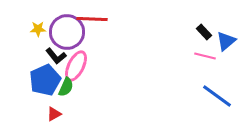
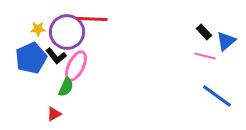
blue pentagon: moved 14 px left, 22 px up
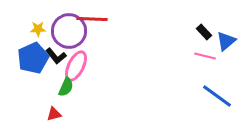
purple circle: moved 2 px right, 1 px up
blue pentagon: moved 2 px right
red triangle: rotated 14 degrees clockwise
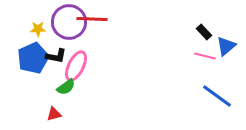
purple circle: moved 9 px up
blue triangle: moved 5 px down
black L-shape: rotated 40 degrees counterclockwise
green semicircle: rotated 30 degrees clockwise
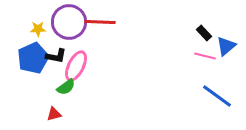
red line: moved 8 px right, 3 px down
black rectangle: moved 1 px down
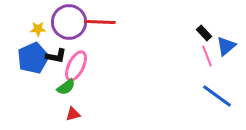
pink line: moved 2 px right; rotated 55 degrees clockwise
red triangle: moved 19 px right
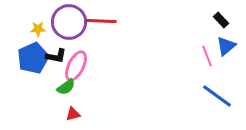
red line: moved 1 px right, 1 px up
black rectangle: moved 17 px right, 13 px up
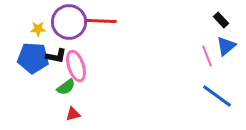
blue pentagon: rotated 28 degrees clockwise
pink ellipse: rotated 44 degrees counterclockwise
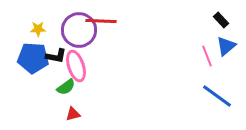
purple circle: moved 10 px right, 8 px down
